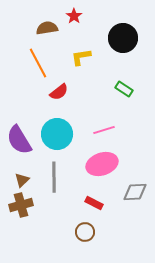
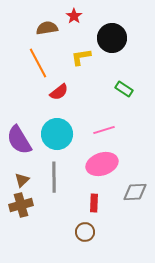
black circle: moved 11 px left
red rectangle: rotated 66 degrees clockwise
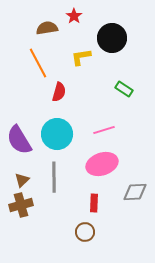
red semicircle: rotated 36 degrees counterclockwise
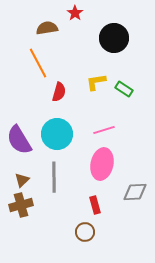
red star: moved 1 px right, 3 px up
black circle: moved 2 px right
yellow L-shape: moved 15 px right, 25 px down
pink ellipse: rotated 60 degrees counterclockwise
red rectangle: moved 1 px right, 2 px down; rotated 18 degrees counterclockwise
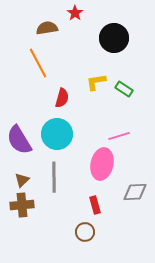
red semicircle: moved 3 px right, 6 px down
pink line: moved 15 px right, 6 px down
brown cross: moved 1 px right; rotated 10 degrees clockwise
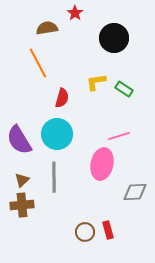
red rectangle: moved 13 px right, 25 px down
